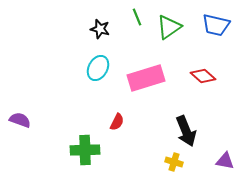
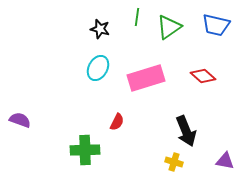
green line: rotated 30 degrees clockwise
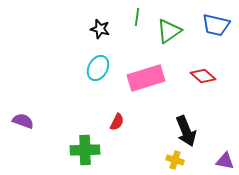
green triangle: moved 4 px down
purple semicircle: moved 3 px right, 1 px down
yellow cross: moved 1 px right, 2 px up
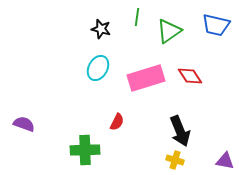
black star: moved 1 px right
red diamond: moved 13 px left; rotated 15 degrees clockwise
purple semicircle: moved 1 px right, 3 px down
black arrow: moved 6 px left
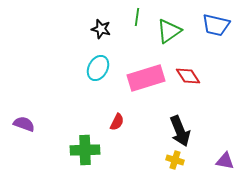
red diamond: moved 2 px left
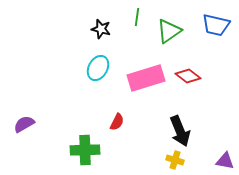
red diamond: rotated 20 degrees counterclockwise
purple semicircle: rotated 50 degrees counterclockwise
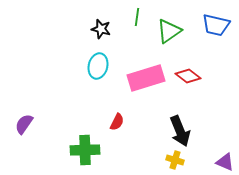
cyan ellipse: moved 2 px up; rotated 15 degrees counterclockwise
purple semicircle: rotated 25 degrees counterclockwise
purple triangle: moved 1 px down; rotated 12 degrees clockwise
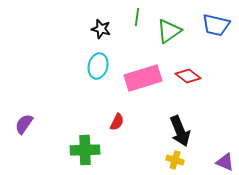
pink rectangle: moved 3 px left
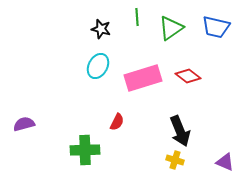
green line: rotated 12 degrees counterclockwise
blue trapezoid: moved 2 px down
green triangle: moved 2 px right, 3 px up
cyan ellipse: rotated 15 degrees clockwise
purple semicircle: rotated 40 degrees clockwise
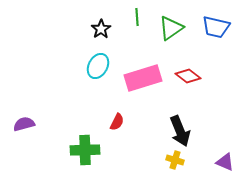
black star: rotated 24 degrees clockwise
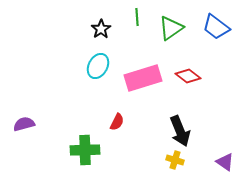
blue trapezoid: rotated 24 degrees clockwise
purple triangle: rotated 12 degrees clockwise
